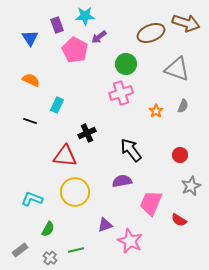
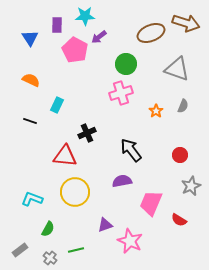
purple rectangle: rotated 21 degrees clockwise
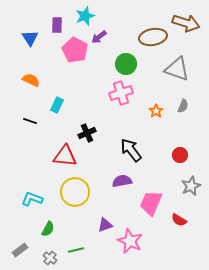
cyan star: rotated 18 degrees counterclockwise
brown ellipse: moved 2 px right, 4 px down; rotated 12 degrees clockwise
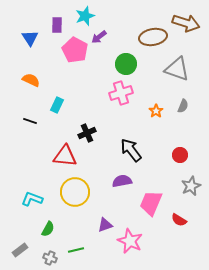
gray cross: rotated 16 degrees counterclockwise
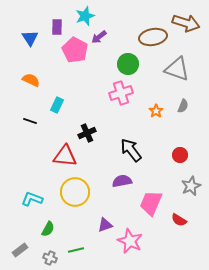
purple rectangle: moved 2 px down
green circle: moved 2 px right
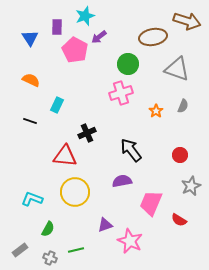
brown arrow: moved 1 px right, 2 px up
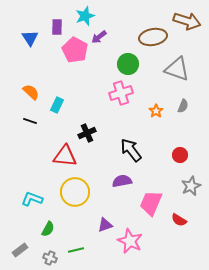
orange semicircle: moved 12 px down; rotated 18 degrees clockwise
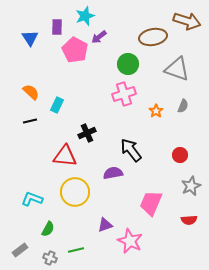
pink cross: moved 3 px right, 1 px down
black line: rotated 32 degrees counterclockwise
purple semicircle: moved 9 px left, 8 px up
red semicircle: moved 10 px right; rotated 35 degrees counterclockwise
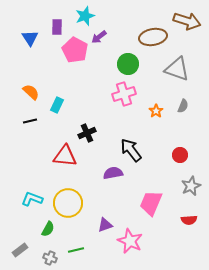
yellow circle: moved 7 px left, 11 px down
